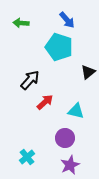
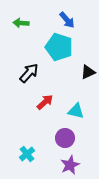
black triangle: rotated 14 degrees clockwise
black arrow: moved 1 px left, 7 px up
cyan cross: moved 3 px up
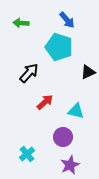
purple circle: moved 2 px left, 1 px up
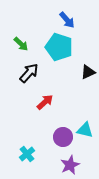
green arrow: moved 21 px down; rotated 140 degrees counterclockwise
cyan triangle: moved 9 px right, 19 px down
